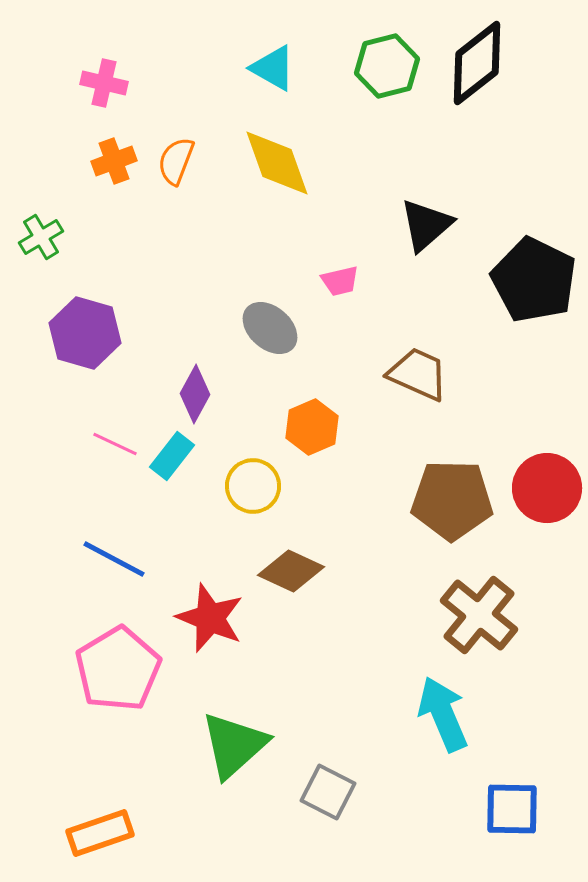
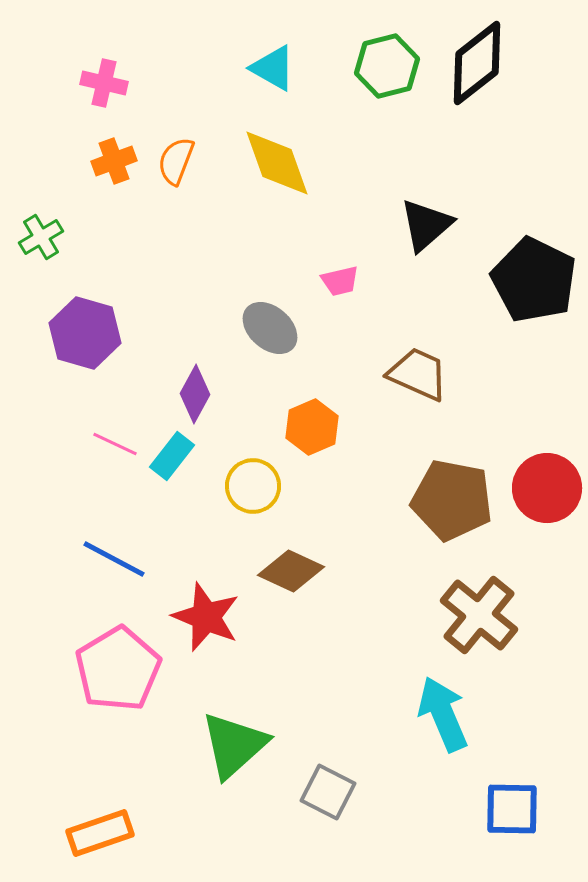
brown pentagon: rotated 10 degrees clockwise
red star: moved 4 px left, 1 px up
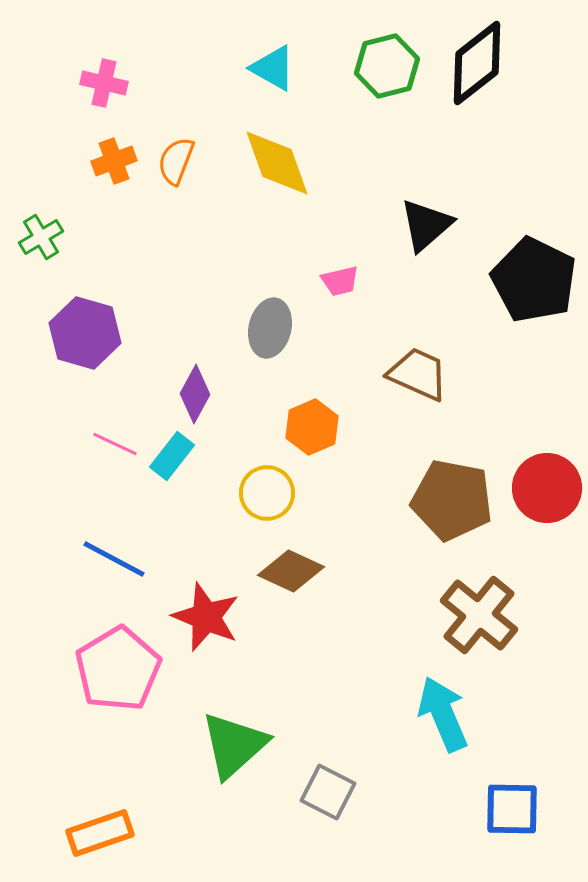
gray ellipse: rotated 62 degrees clockwise
yellow circle: moved 14 px right, 7 px down
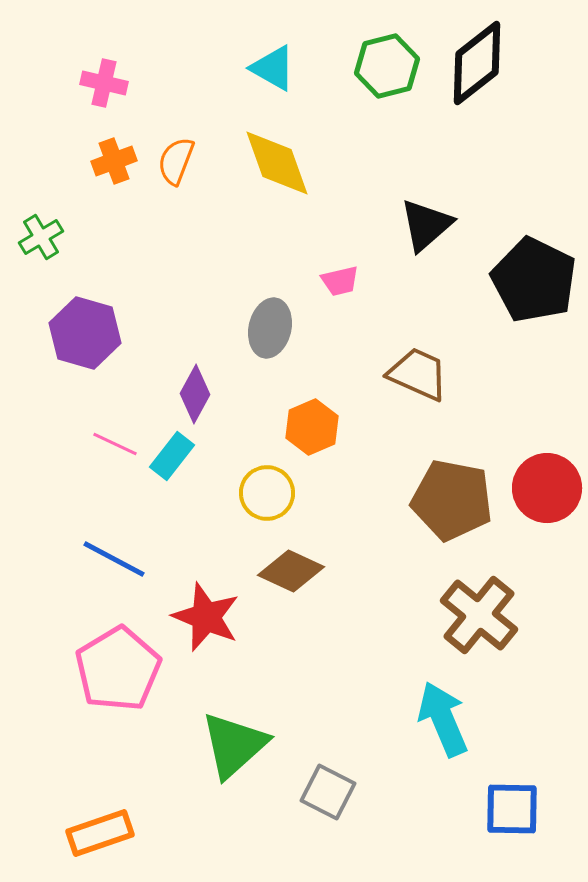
cyan arrow: moved 5 px down
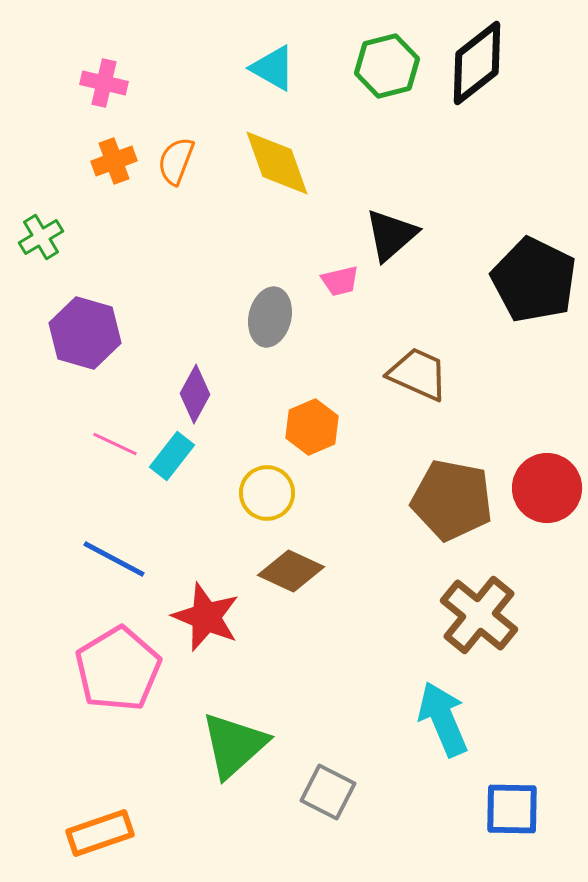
black triangle: moved 35 px left, 10 px down
gray ellipse: moved 11 px up
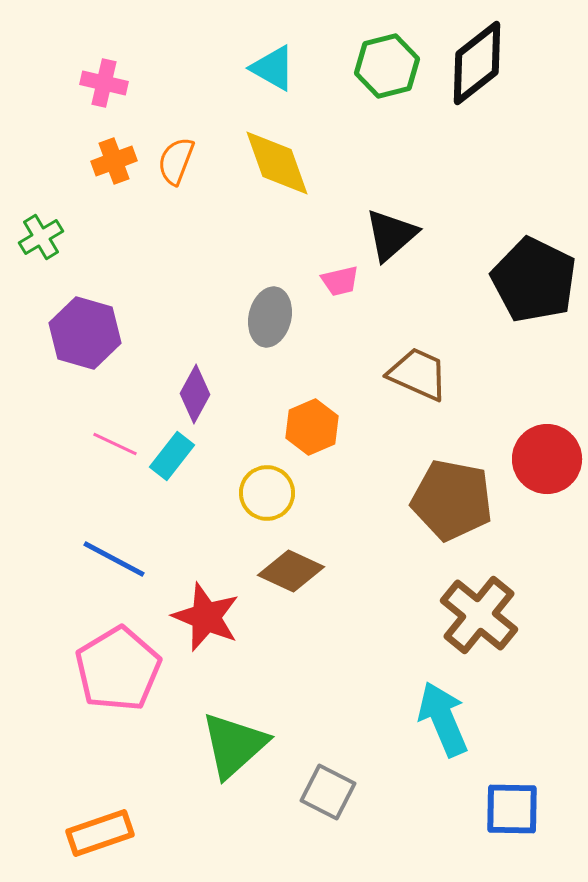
red circle: moved 29 px up
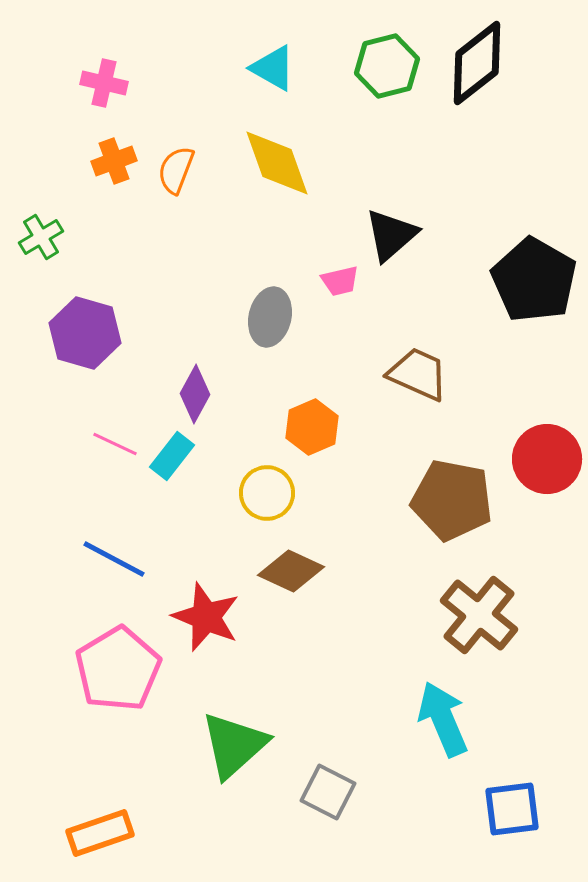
orange semicircle: moved 9 px down
black pentagon: rotated 4 degrees clockwise
blue square: rotated 8 degrees counterclockwise
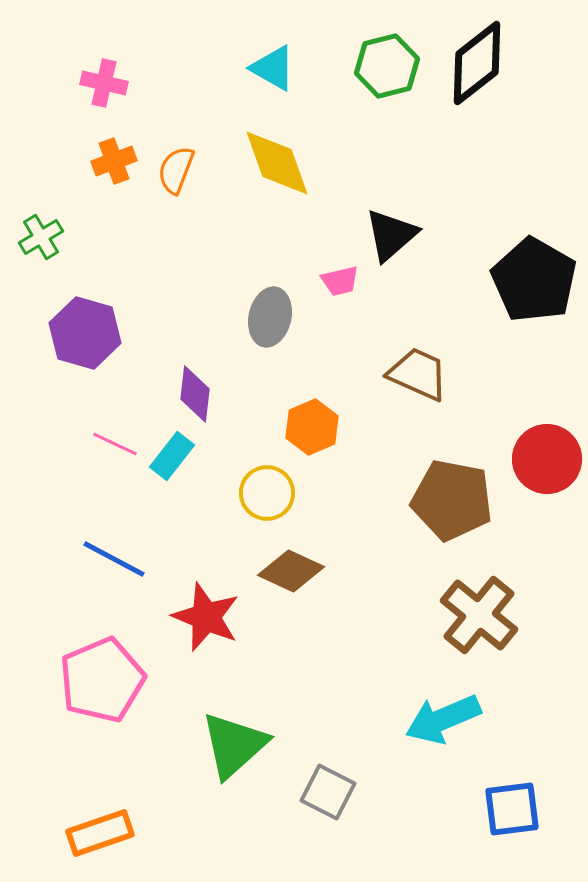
purple diamond: rotated 22 degrees counterclockwise
pink pentagon: moved 16 px left, 11 px down; rotated 8 degrees clockwise
cyan arrow: rotated 90 degrees counterclockwise
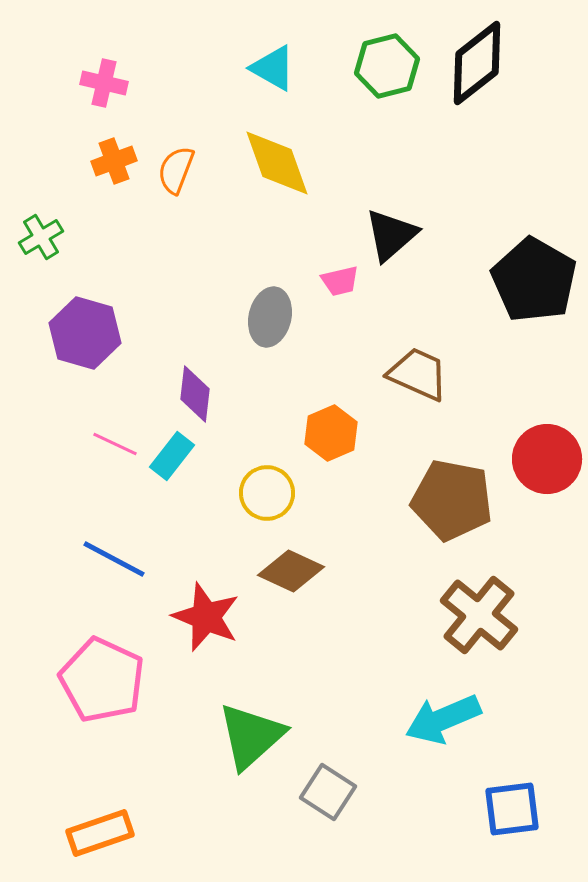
orange hexagon: moved 19 px right, 6 px down
pink pentagon: rotated 24 degrees counterclockwise
green triangle: moved 17 px right, 9 px up
gray square: rotated 6 degrees clockwise
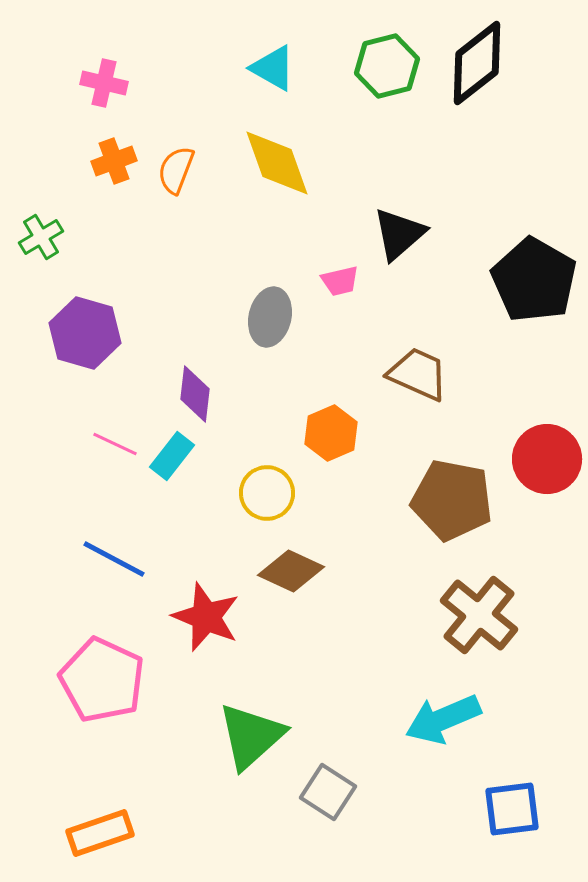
black triangle: moved 8 px right, 1 px up
